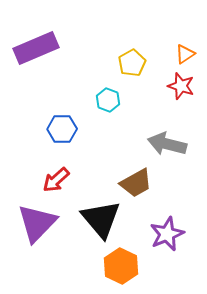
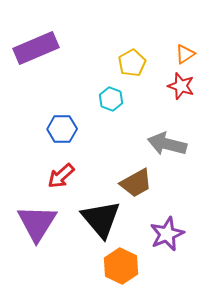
cyan hexagon: moved 3 px right, 1 px up
red arrow: moved 5 px right, 4 px up
purple triangle: rotated 12 degrees counterclockwise
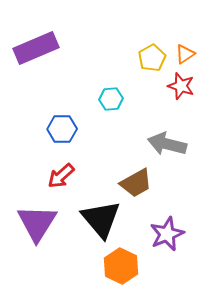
yellow pentagon: moved 20 px right, 5 px up
cyan hexagon: rotated 25 degrees counterclockwise
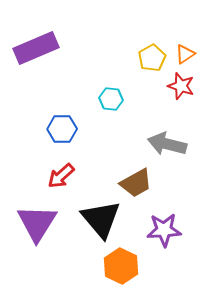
cyan hexagon: rotated 10 degrees clockwise
purple star: moved 3 px left, 4 px up; rotated 20 degrees clockwise
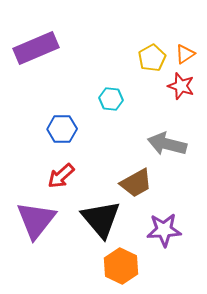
purple triangle: moved 1 px left, 3 px up; rotated 6 degrees clockwise
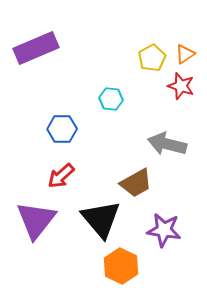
purple star: rotated 12 degrees clockwise
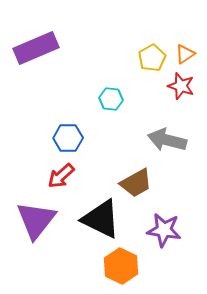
blue hexagon: moved 6 px right, 9 px down
gray arrow: moved 4 px up
black triangle: rotated 24 degrees counterclockwise
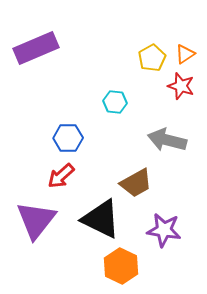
cyan hexagon: moved 4 px right, 3 px down
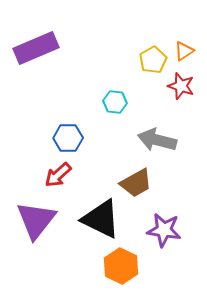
orange triangle: moved 1 px left, 3 px up
yellow pentagon: moved 1 px right, 2 px down
gray arrow: moved 10 px left
red arrow: moved 3 px left, 1 px up
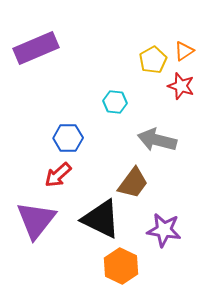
brown trapezoid: moved 3 px left; rotated 24 degrees counterclockwise
